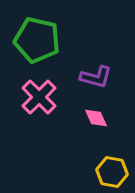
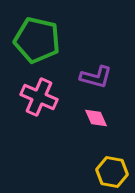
pink cross: rotated 21 degrees counterclockwise
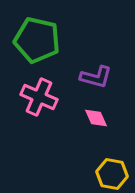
yellow hexagon: moved 2 px down
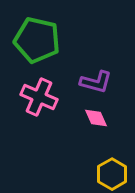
purple L-shape: moved 5 px down
yellow hexagon: rotated 20 degrees clockwise
